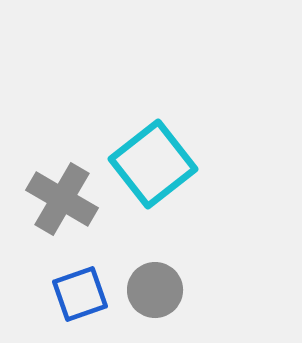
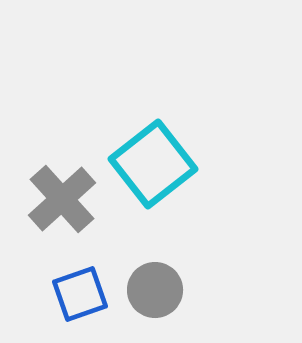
gray cross: rotated 18 degrees clockwise
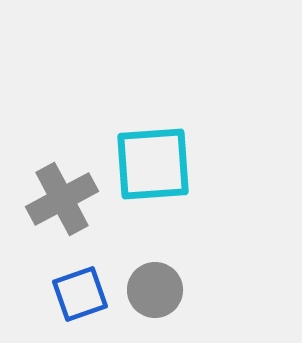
cyan square: rotated 34 degrees clockwise
gray cross: rotated 14 degrees clockwise
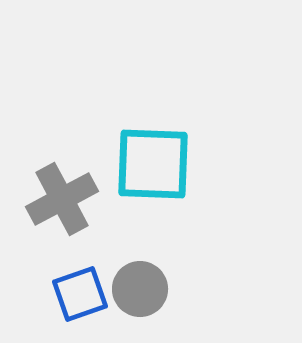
cyan square: rotated 6 degrees clockwise
gray circle: moved 15 px left, 1 px up
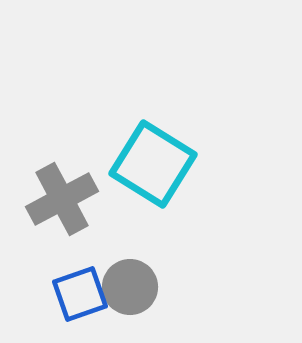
cyan square: rotated 30 degrees clockwise
gray circle: moved 10 px left, 2 px up
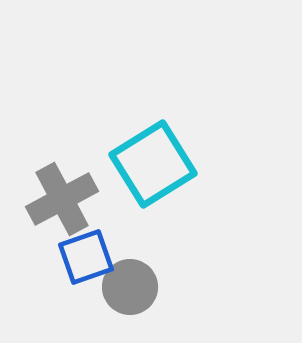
cyan square: rotated 26 degrees clockwise
blue square: moved 6 px right, 37 px up
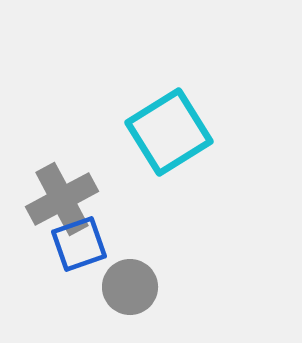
cyan square: moved 16 px right, 32 px up
blue square: moved 7 px left, 13 px up
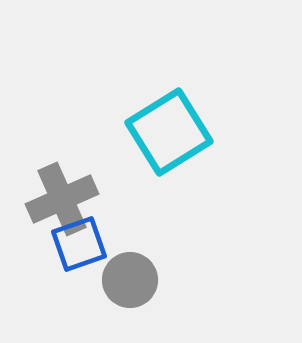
gray cross: rotated 4 degrees clockwise
gray circle: moved 7 px up
